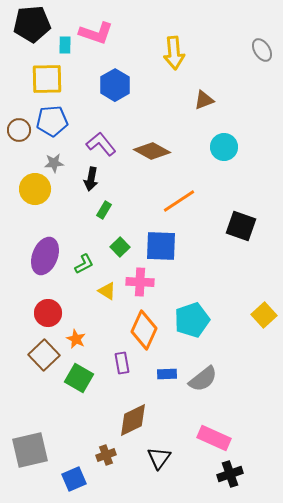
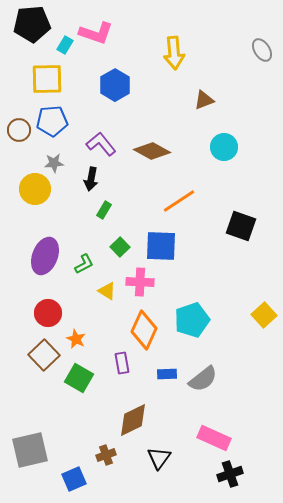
cyan rectangle at (65, 45): rotated 30 degrees clockwise
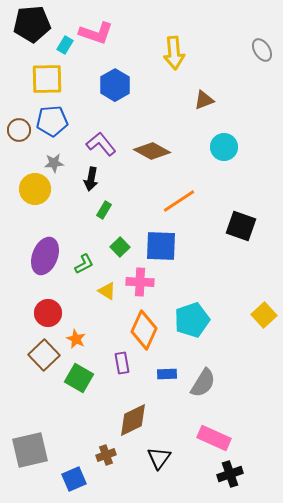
gray semicircle at (203, 379): moved 4 px down; rotated 20 degrees counterclockwise
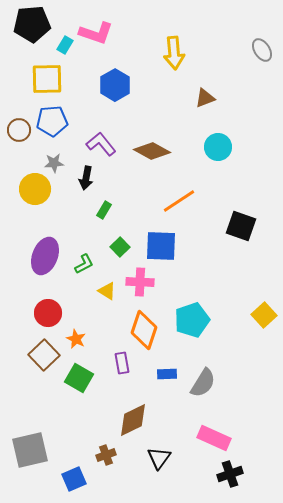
brown triangle at (204, 100): moved 1 px right, 2 px up
cyan circle at (224, 147): moved 6 px left
black arrow at (91, 179): moved 5 px left, 1 px up
orange diamond at (144, 330): rotated 6 degrees counterclockwise
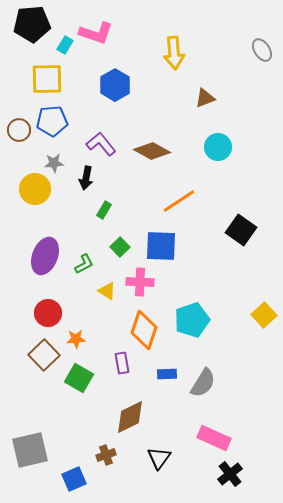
black square at (241, 226): moved 4 px down; rotated 16 degrees clockwise
orange star at (76, 339): rotated 30 degrees counterclockwise
brown diamond at (133, 420): moved 3 px left, 3 px up
black cross at (230, 474): rotated 20 degrees counterclockwise
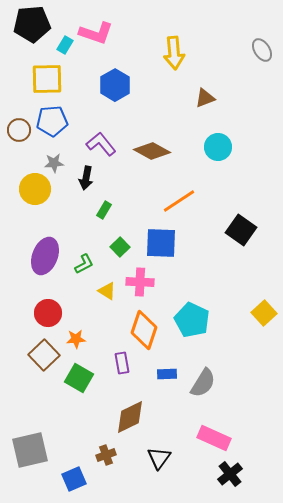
blue square at (161, 246): moved 3 px up
yellow square at (264, 315): moved 2 px up
cyan pentagon at (192, 320): rotated 28 degrees counterclockwise
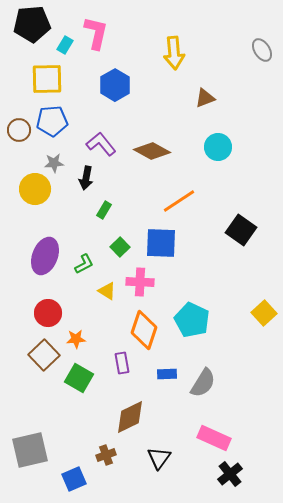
pink L-shape at (96, 33): rotated 96 degrees counterclockwise
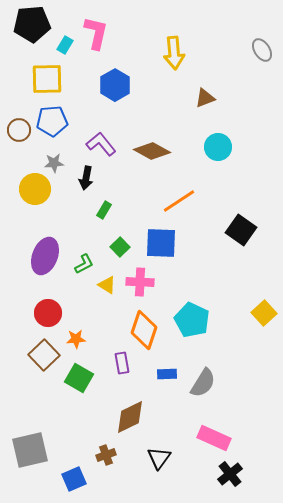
yellow triangle at (107, 291): moved 6 px up
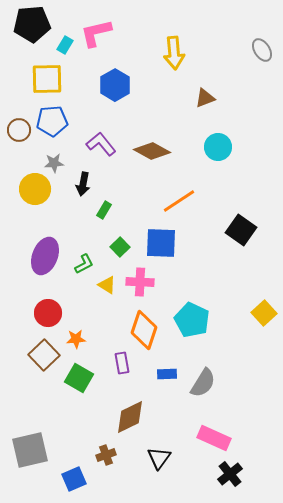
pink L-shape at (96, 33): rotated 116 degrees counterclockwise
black arrow at (86, 178): moved 3 px left, 6 px down
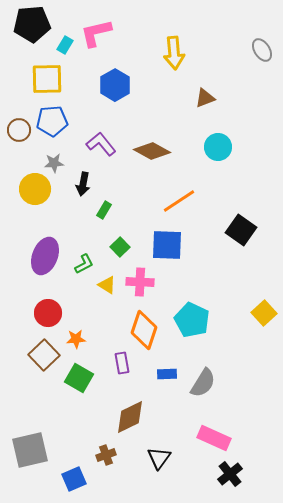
blue square at (161, 243): moved 6 px right, 2 px down
